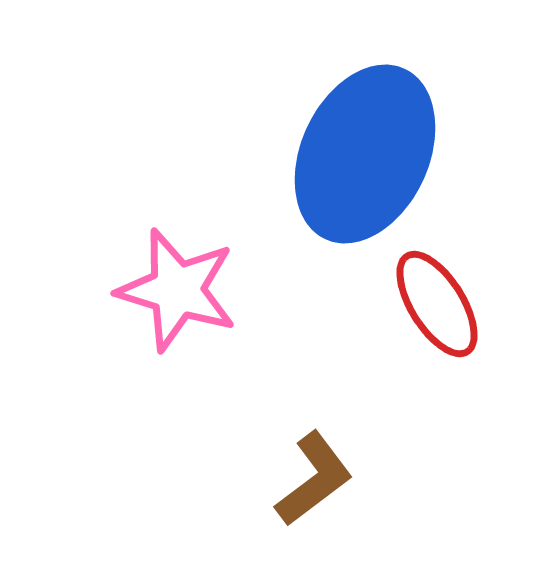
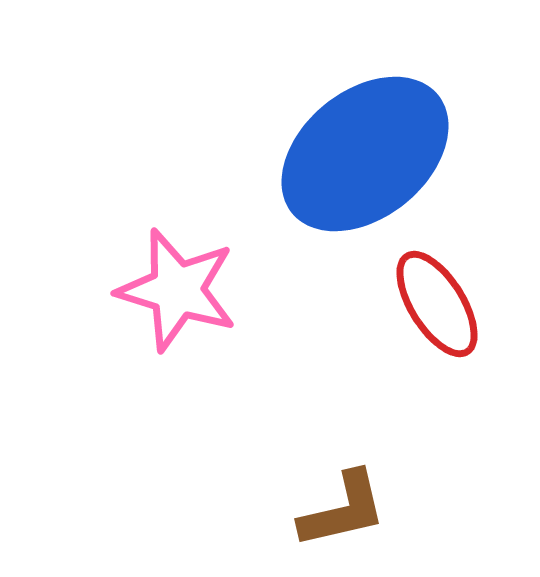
blue ellipse: rotated 26 degrees clockwise
brown L-shape: moved 29 px right, 31 px down; rotated 24 degrees clockwise
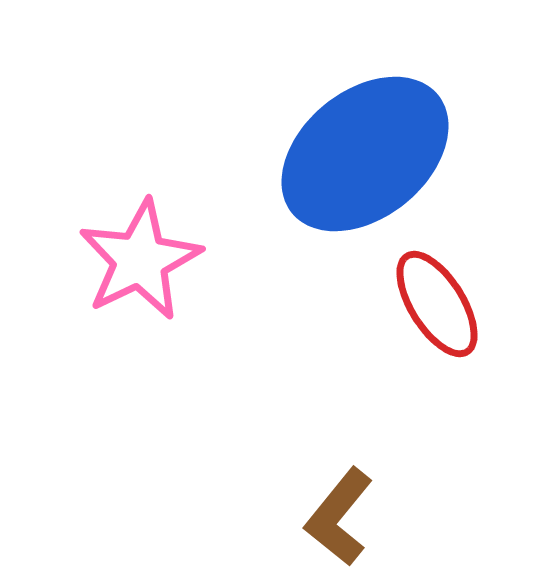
pink star: moved 37 px left, 30 px up; rotated 29 degrees clockwise
brown L-shape: moved 4 px left, 7 px down; rotated 142 degrees clockwise
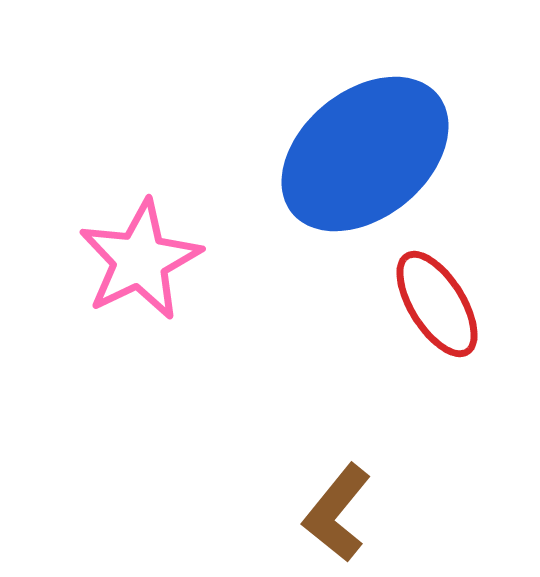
brown L-shape: moved 2 px left, 4 px up
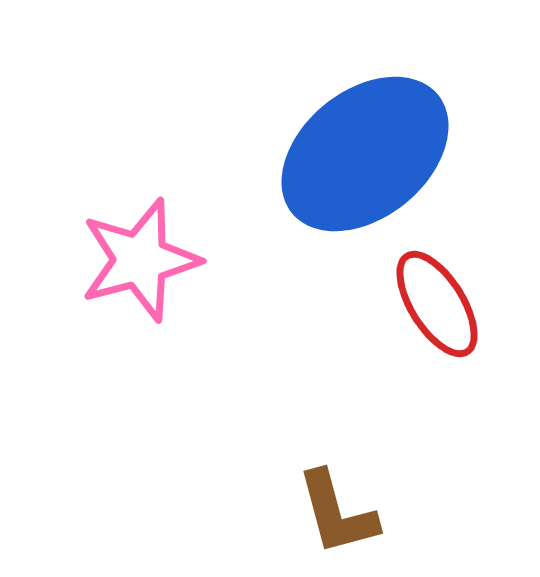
pink star: rotated 11 degrees clockwise
brown L-shape: rotated 54 degrees counterclockwise
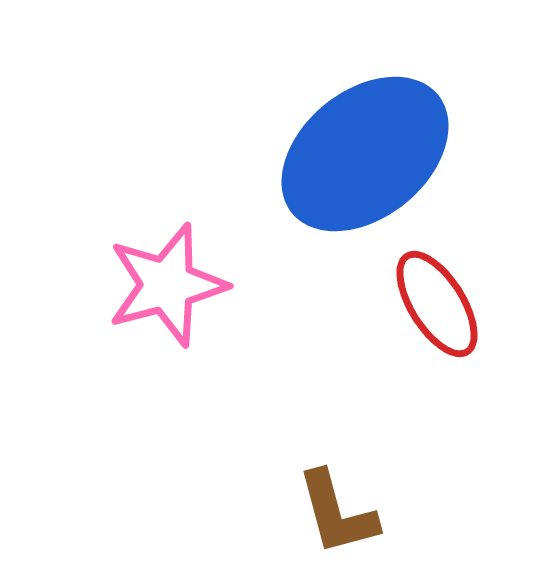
pink star: moved 27 px right, 25 px down
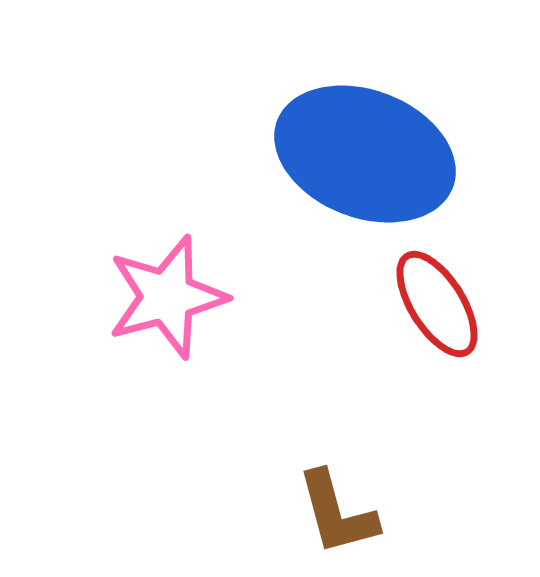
blue ellipse: rotated 60 degrees clockwise
pink star: moved 12 px down
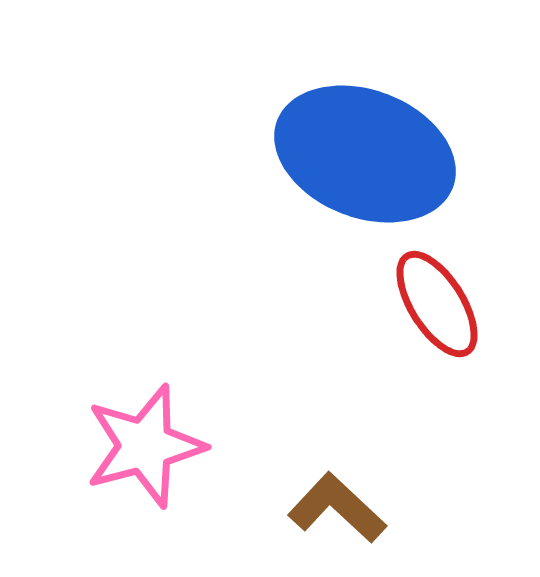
pink star: moved 22 px left, 149 px down
brown L-shape: moved 5 px up; rotated 148 degrees clockwise
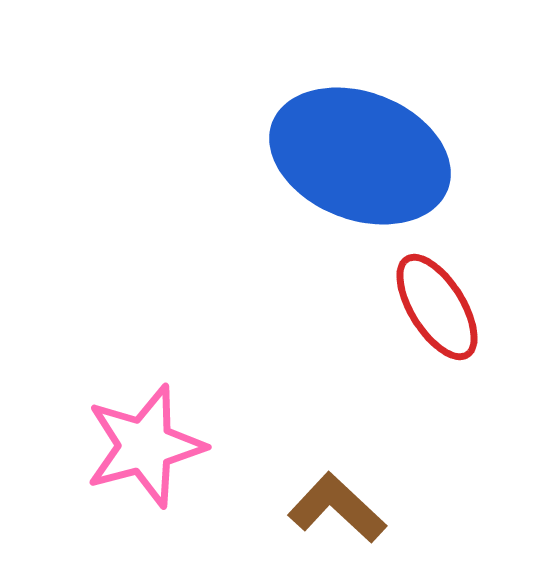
blue ellipse: moved 5 px left, 2 px down
red ellipse: moved 3 px down
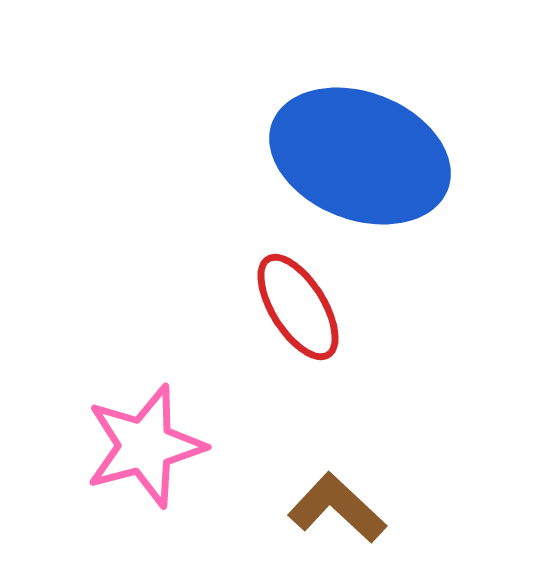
red ellipse: moved 139 px left
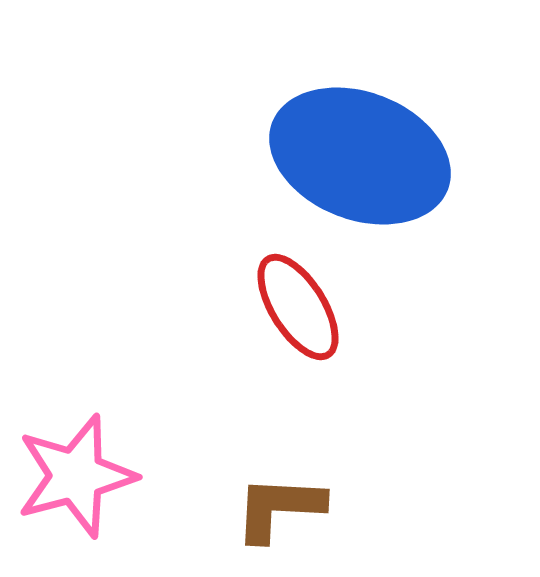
pink star: moved 69 px left, 30 px down
brown L-shape: moved 58 px left; rotated 40 degrees counterclockwise
